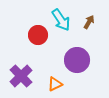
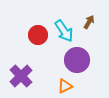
cyan arrow: moved 3 px right, 11 px down
orange triangle: moved 10 px right, 2 px down
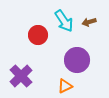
brown arrow: rotated 136 degrees counterclockwise
cyan arrow: moved 10 px up
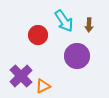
brown arrow: moved 3 px down; rotated 72 degrees counterclockwise
purple circle: moved 4 px up
orange triangle: moved 22 px left
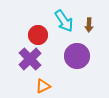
purple cross: moved 9 px right, 17 px up
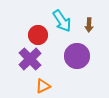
cyan arrow: moved 2 px left
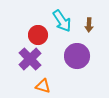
orange triangle: rotated 42 degrees clockwise
